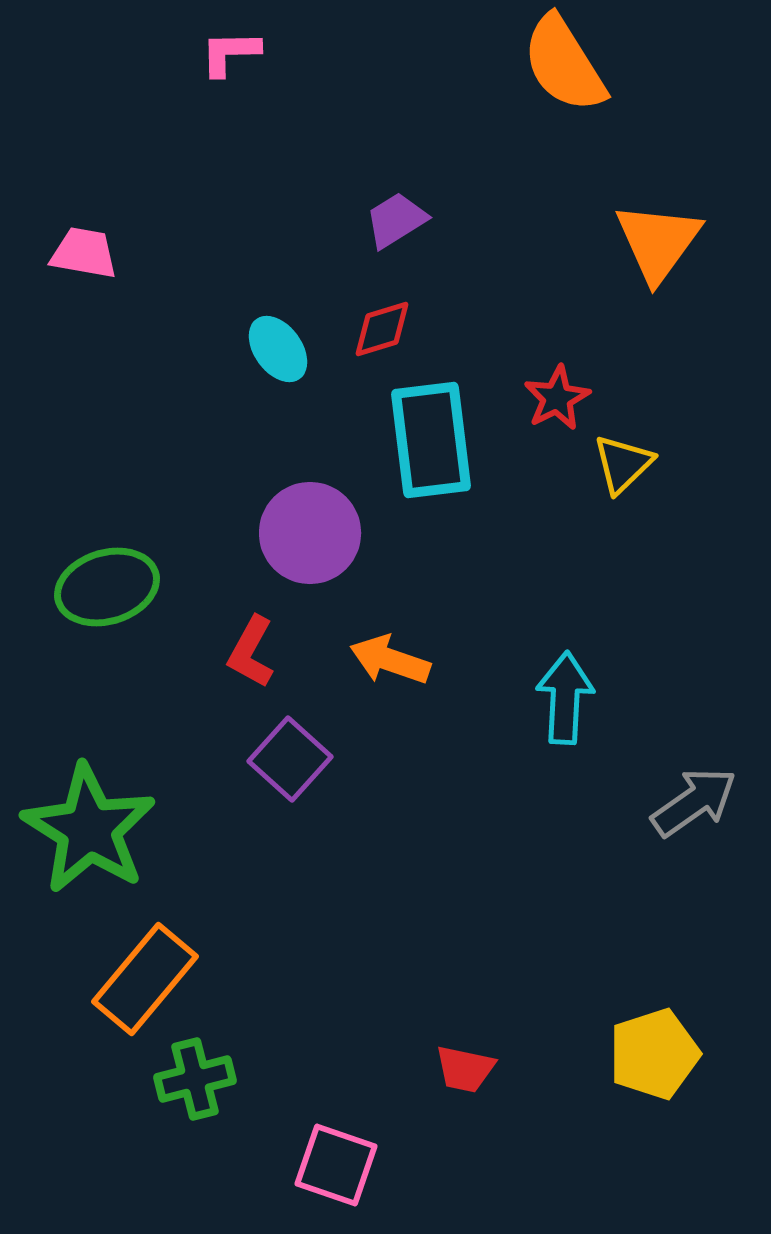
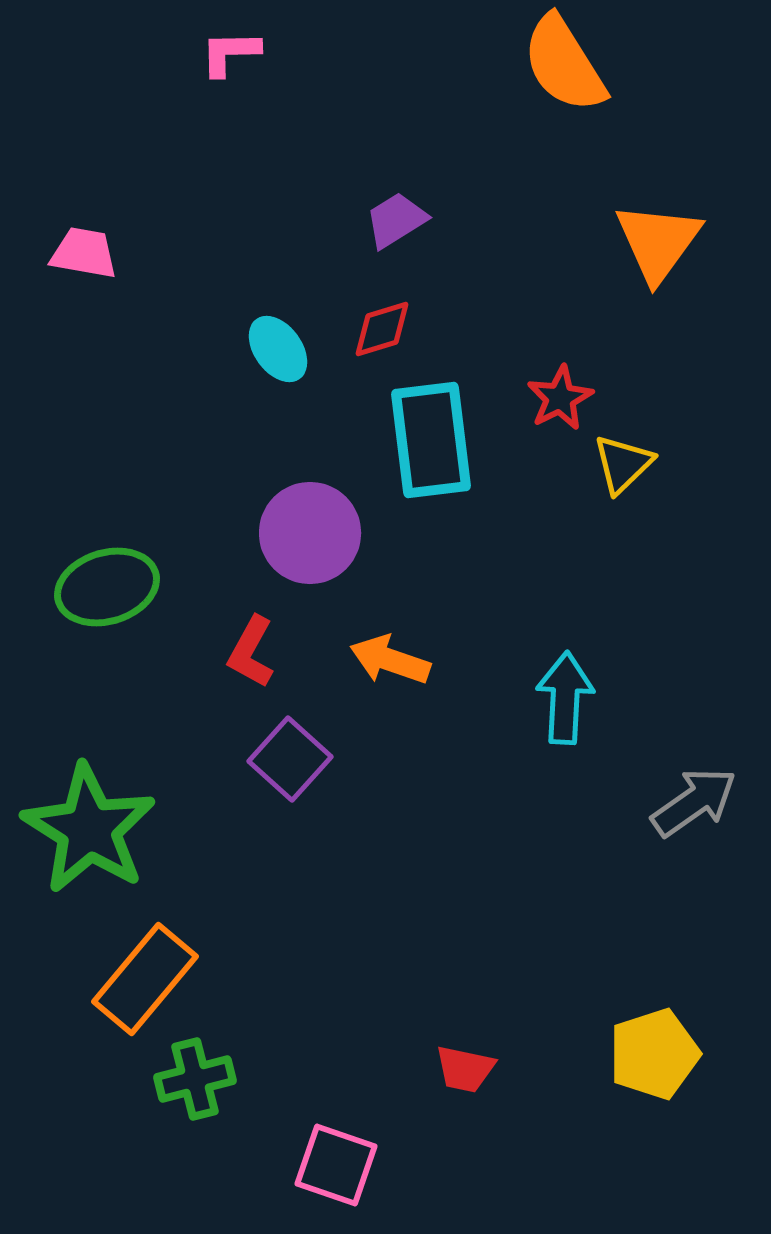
red star: moved 3 px right
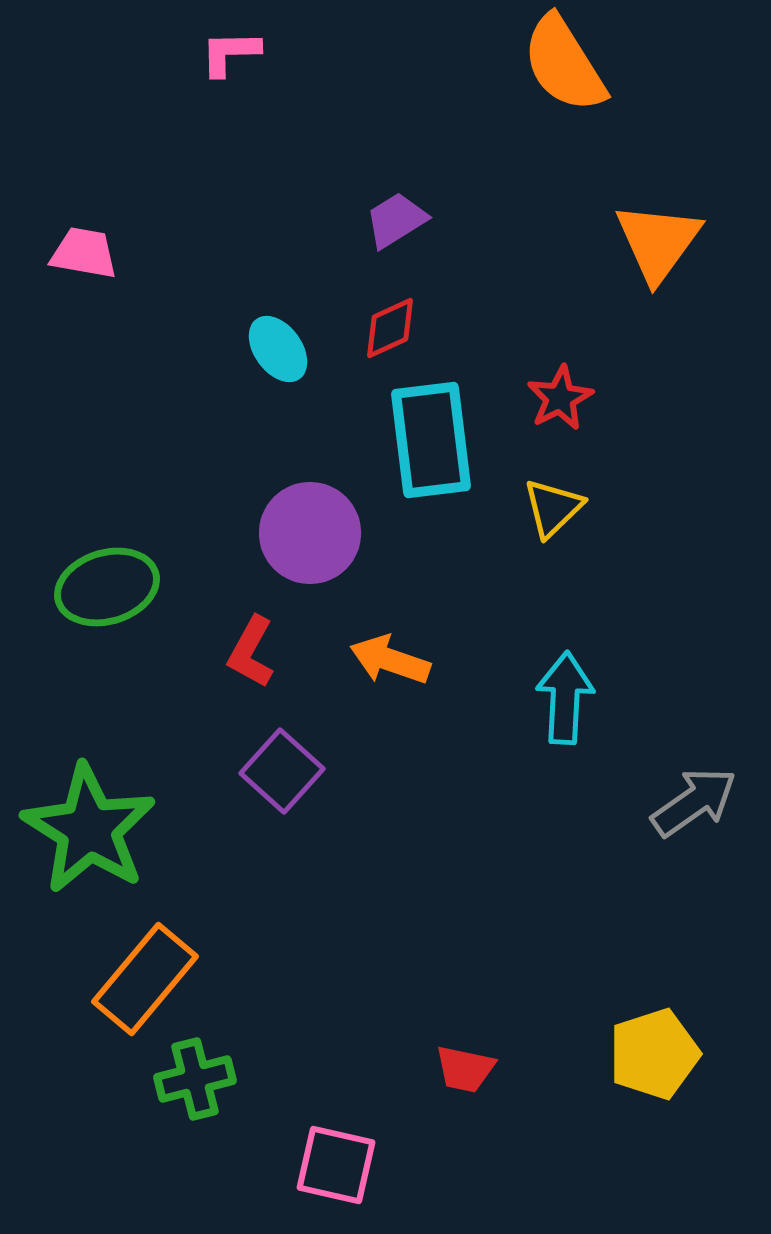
red diamond: moved 8 px right, 1 px up; rotated 8 degrees counterclockwise
yellow triangle: moved 70 px left, 44 px down
purple square: moved 8 px left, 12 px down
pink square: rotated 6 degrees counterclockwise
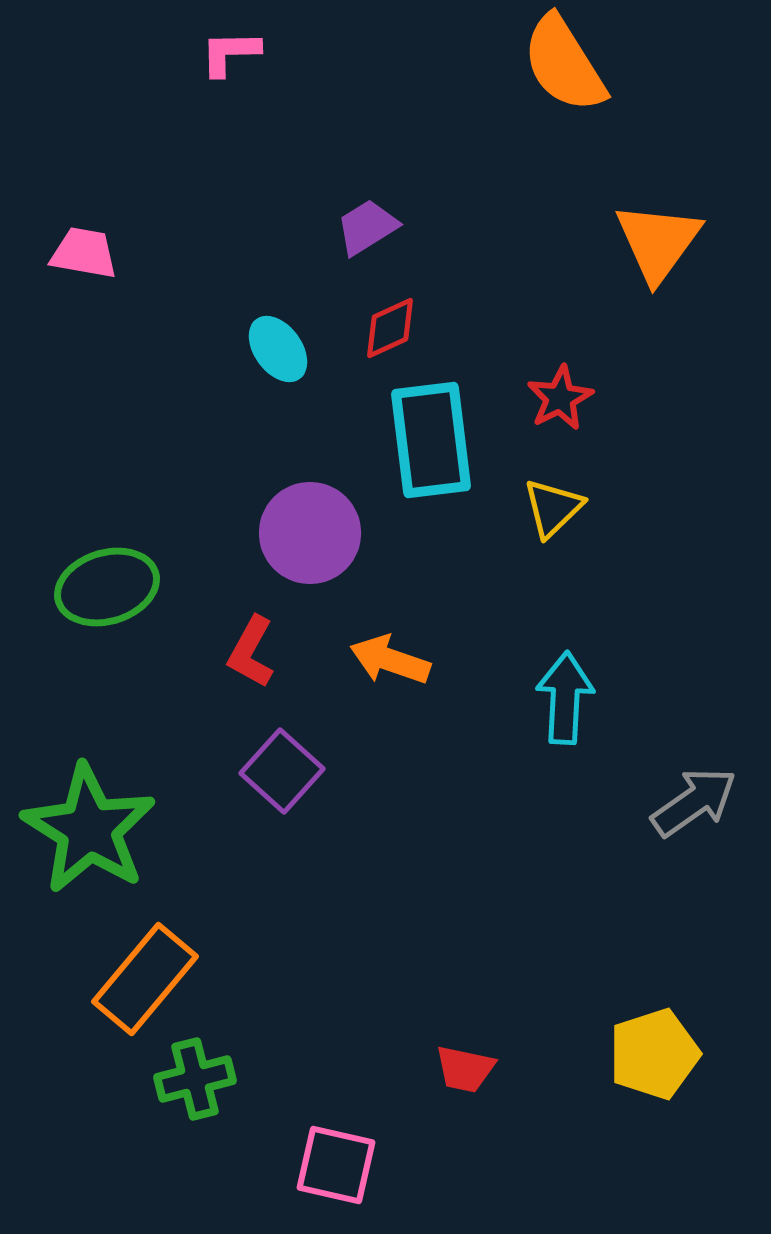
purple trapezoid: moved 29 px left, 7 px down
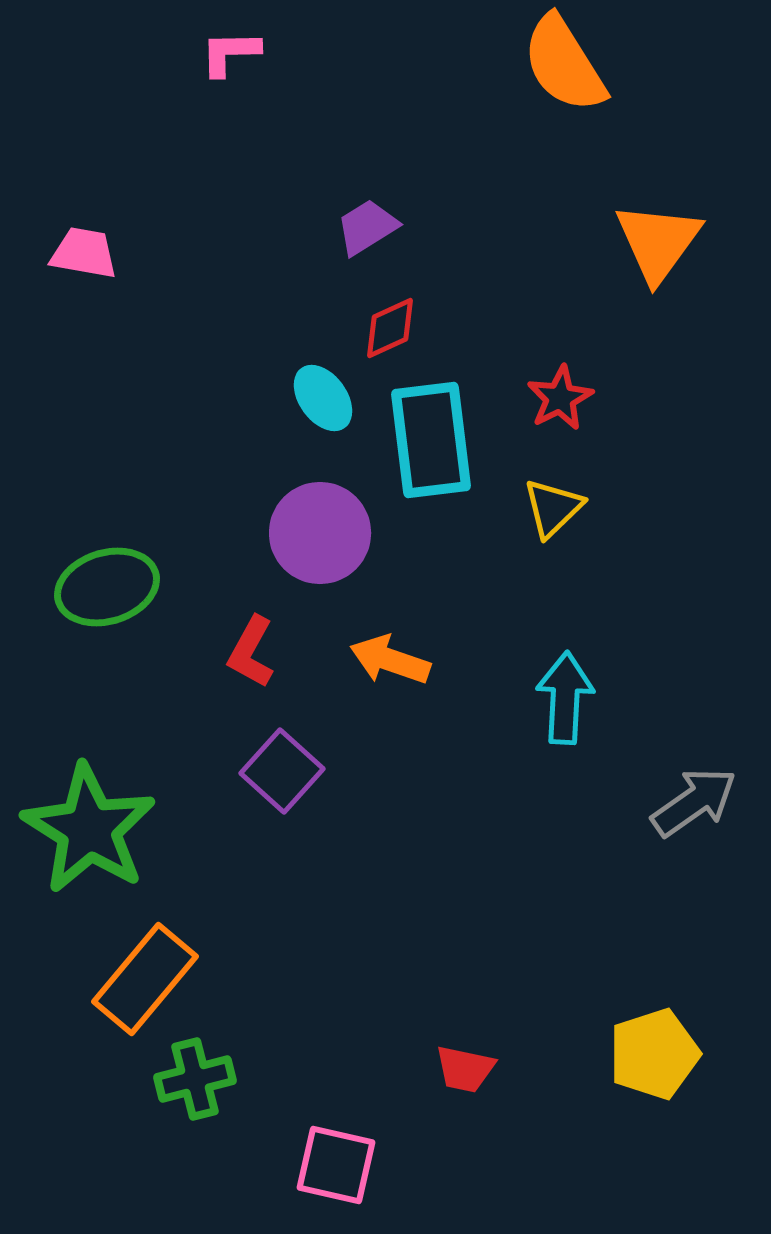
cyan ellipse: moved 45 px right, 49 px down
purple circle: moved 10 px right
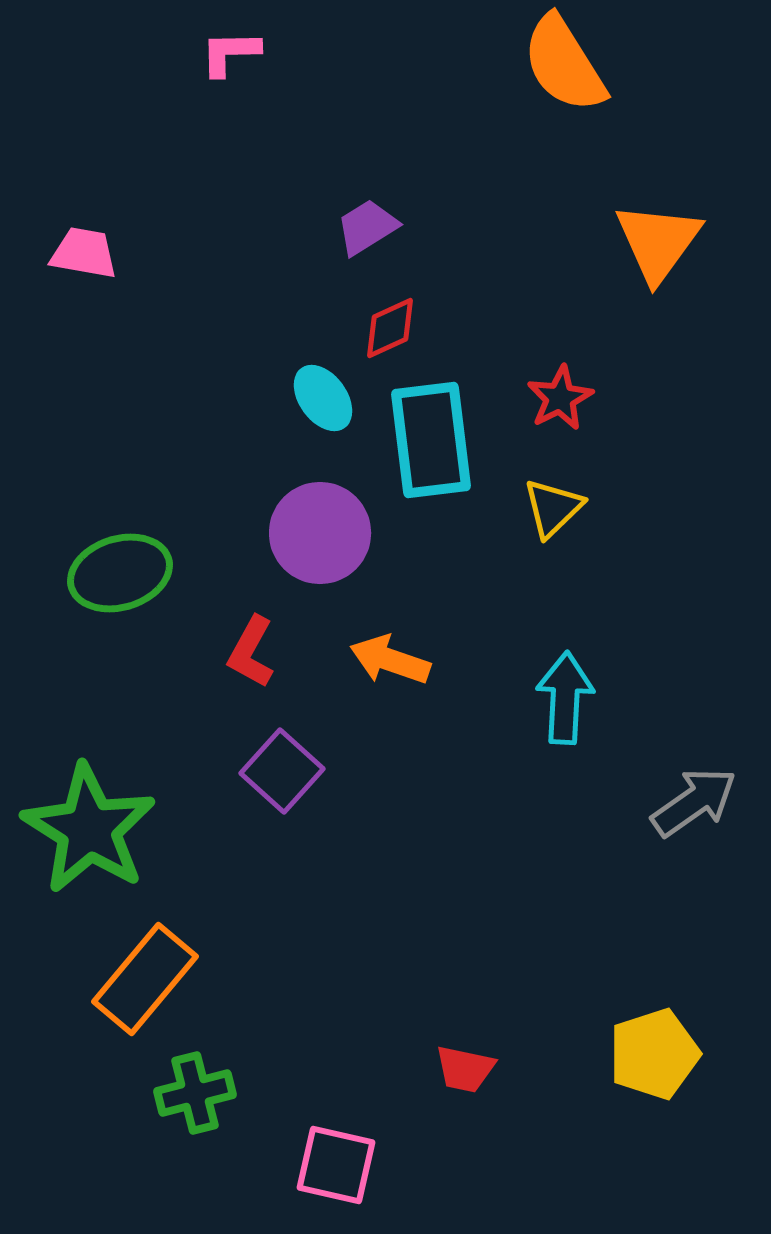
green ellipse: moved 13 px right, 14 px up
green cross: moved 14 px down
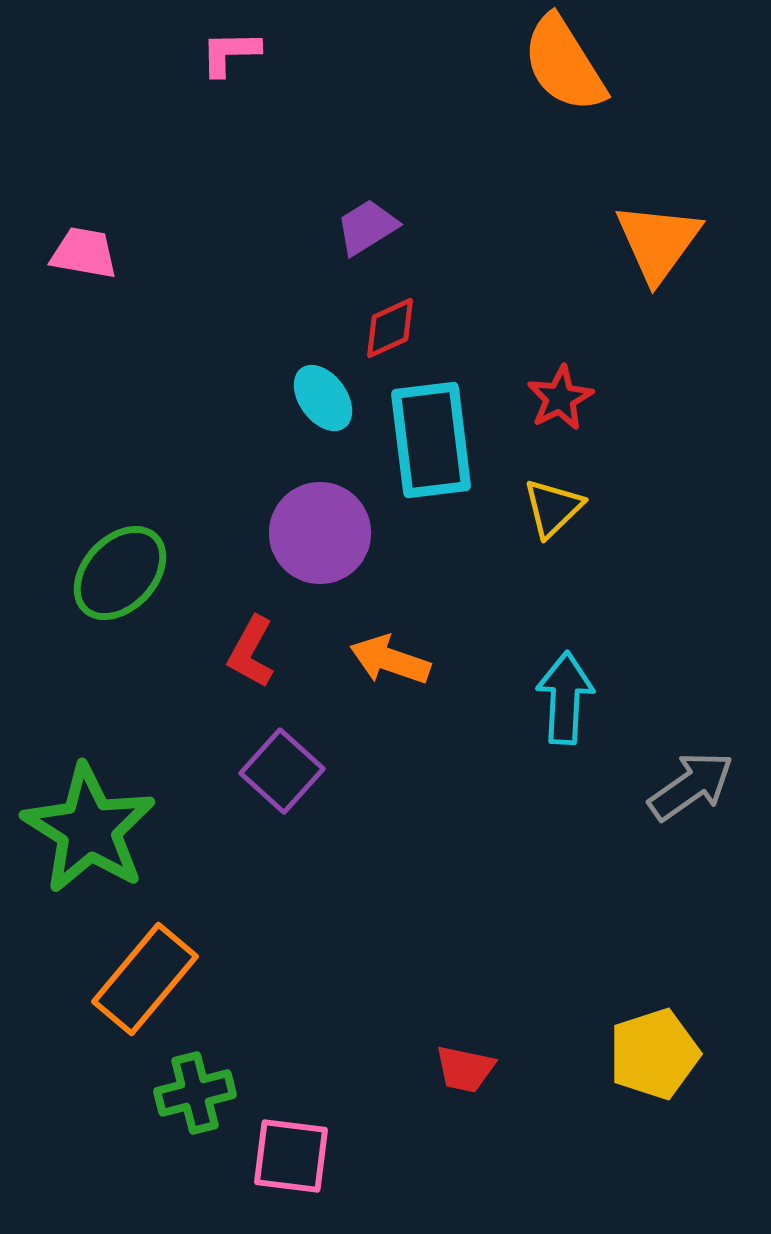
green ellipse: rotated 30 degrees counterclockwise
gray arrow: moved 3 px left, 16 px up
pink square: moved 45 px left, 9 px up; rotated 6 degrees counterclockwise
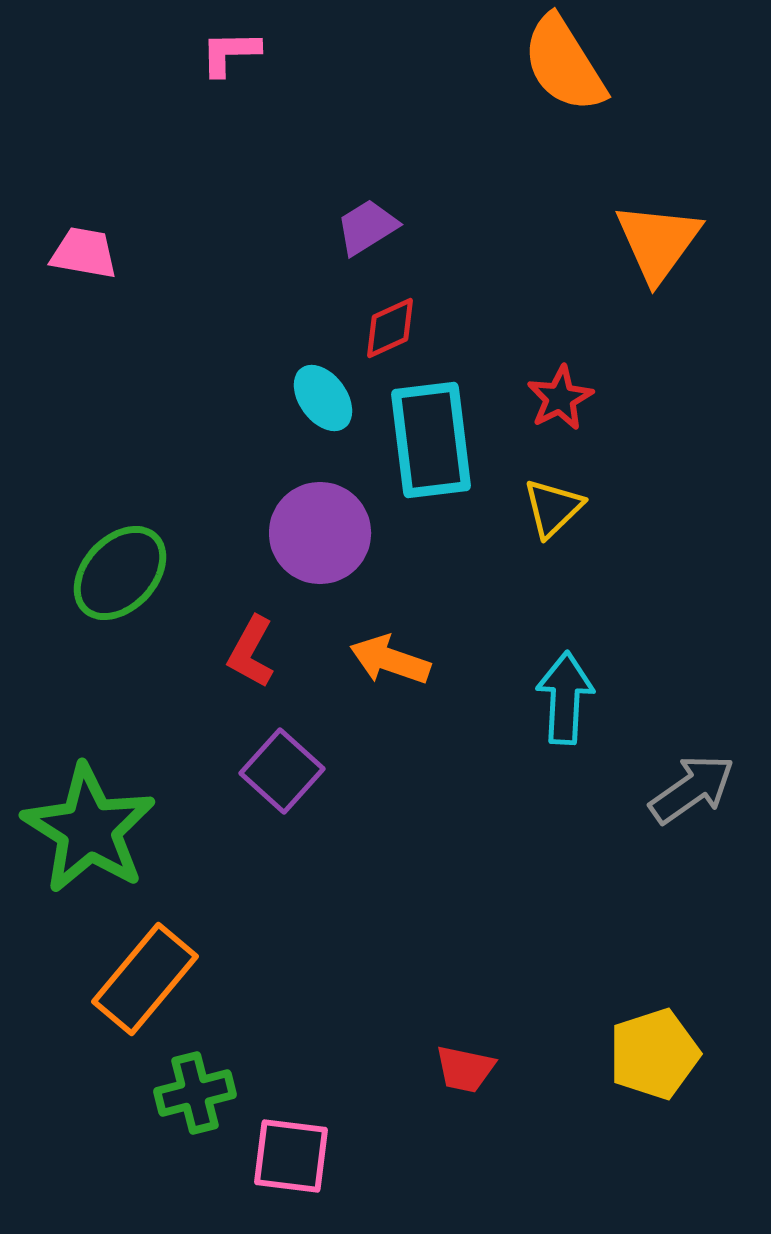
gray arrow: moved 1 px right, 3 px down
